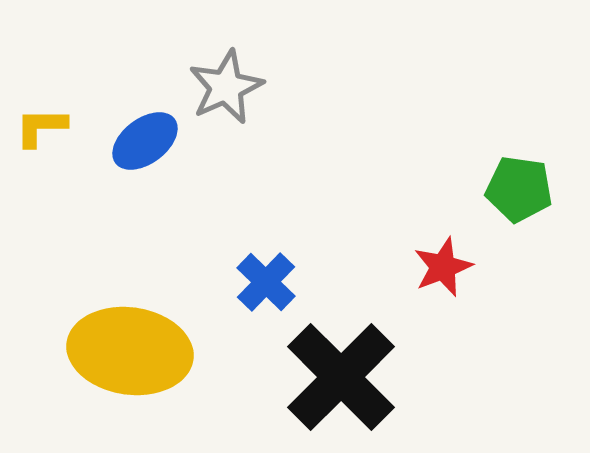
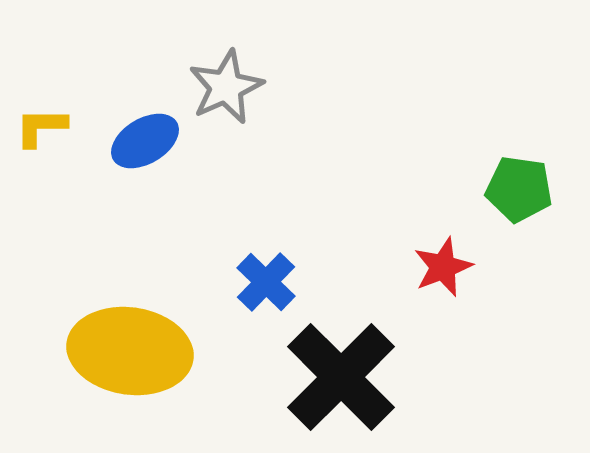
blue ellipse: rotated 6 degrees clockwise
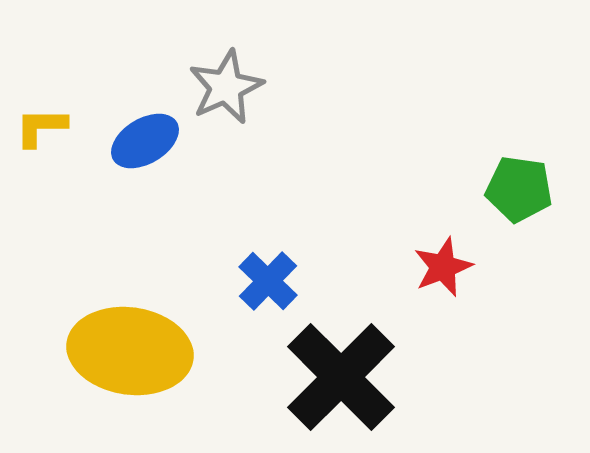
blue cross: moved 2 px right, 1 px up
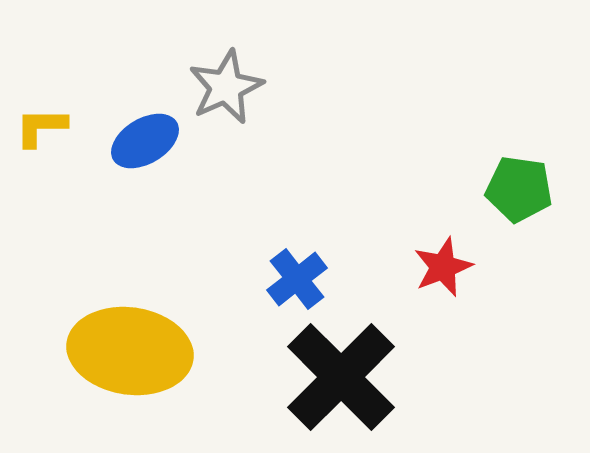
blue cross: moved 29 px right, 2 px up; rotated 8 degrees clockwise
